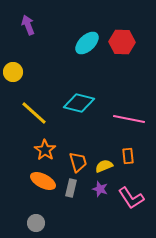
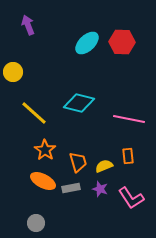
gray rectangle: rotated 66 degrees clockwise
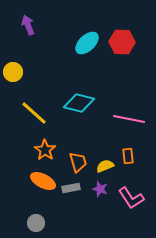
yellow semicircle: moved 1 px right
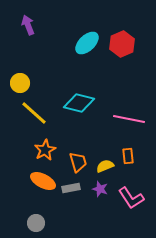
red hexagon: moved 2 px down; rotated 25 degrees counterclockwise
yellow circle: moved 7 px right, 11 px down
orange star: rotated 10 degrees clockwise
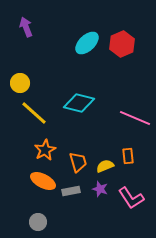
purple arrow: moved 2 px left, 2 px down
pink line: moved 6 px right, 1 px up; rotated 12 degrees clockwise
gray rectangle: moved 3 px down
gray circle: moved 2 px right, 1 px up
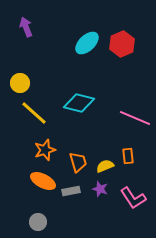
orange star: rotated 10 degrees clockwise
pink L-shape: moved 2 px right
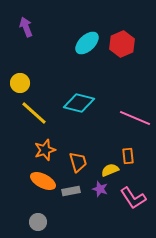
yellow semicircle: moved 5 px right, 4 px down
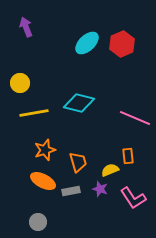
yellow line: rotated 52 degrees counterclockwise
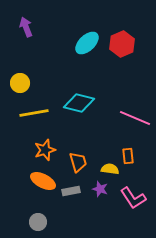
yellow semicircle: moved 1 px up; rotated 30 degrees clockwise
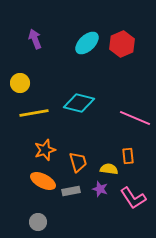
purple arrow: moved 9 px right, 12 px down
yellow semicircle: moved 1 px left
